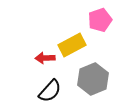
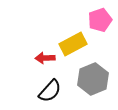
yellow rectangle: moved 1 px right, 1 px up
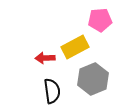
pink pentagon: rotated 15 degrees clockwise
yellow rectangle: moved 2 px right, 3 px down
black semicircle: moved 2 px right; rotated 50 degrees counterclockwise
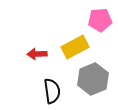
red arrow: moved 8 px left, 4 px up
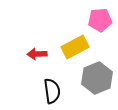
gray hexagon: moved 4 px right, 1 px up
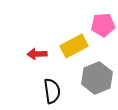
pink pentagon: moved 3 px right, 5 px down
yellow rectangle: moved 1 px left, 1 px up
